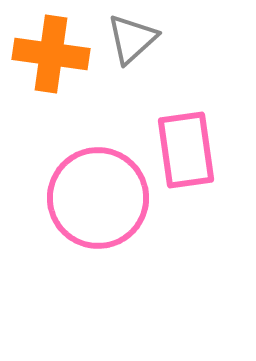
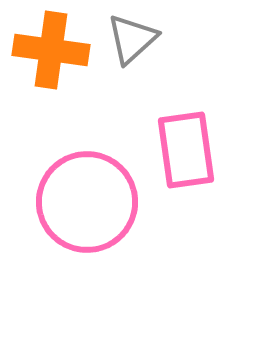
orange cross: moved 4 px up
pink circle: moved 11 px left, 4 px down
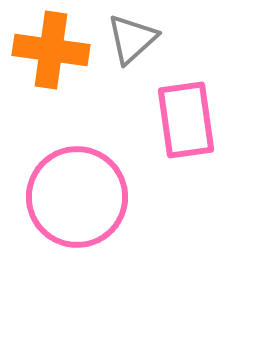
pink rectangle: moved 30 px up
pink circle: moved 10 px left, 5 px up
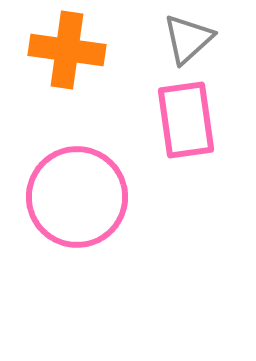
gray triangle: moved 56 px right
orange cross: moved 16 px right
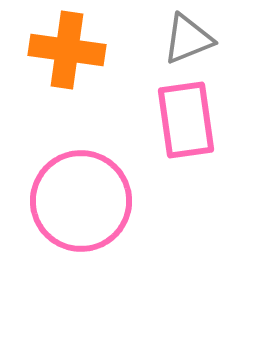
gray triangle: rotated 20 degrees clockwise
pink circle: moved 4 px right, 4 px down
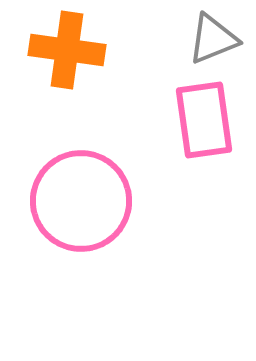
gray triangle: moved 25 px right
pink rectangle: moved 18 px right
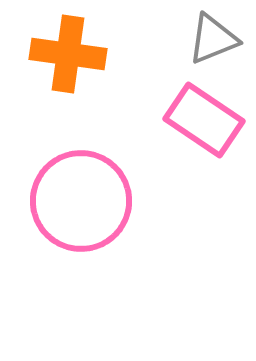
orange cross: moved 1 px right, 4 px down
pink rectangle: rotated 48 degrees counterclockwise
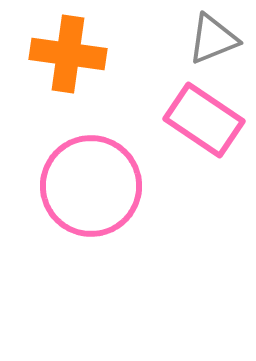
pink circle: moved 10 px right, 15 px up
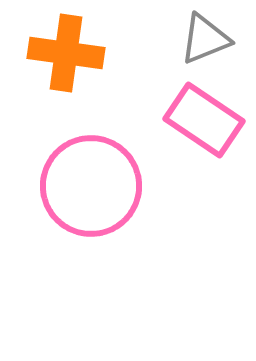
gray triangle: moved 8 px left
orange cross: moved 2 px left, 1 px up
